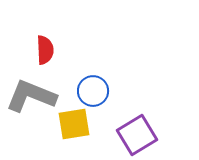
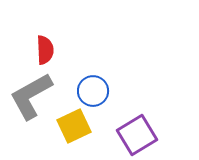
gray L-shape: rotated 51 degrees counterclockwise
yellow square: moved 2 px down; rotated 16 degrees counterclockwise
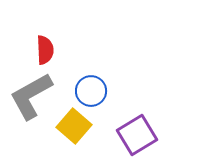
blue circle: moved 2 px left
yellow square: rotated 24 degrees counterclockwise
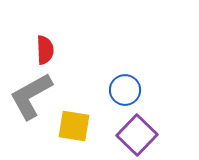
blue circle: moved 34 px right, 1 px up
yellow square: rotated 32 degrees counterclockwise
purple square: rotated 15 degrees counterclockwise
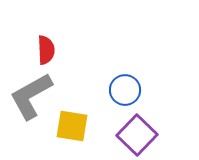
red semicircle: moved 1 px right
yellow square: moved 2 px left
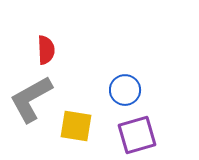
gray L-shape: moved 3 px down
yellow square: moved 4 px right
purple square: rotated 30 degrees clockwise
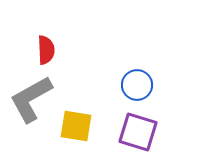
blue circle: moved 12 px right, 5 px up
purple square: moved 1 px right, 3 px up; rotated 33 degrees clockwise
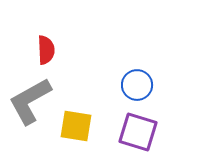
gray L-shape: moved 1 px left, 2 px down
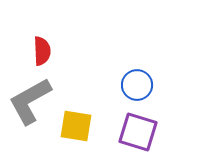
red semicircle: moved 4 px left, 1 px down
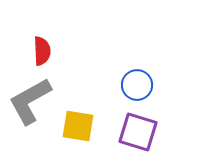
yellow square: moved 2 px right
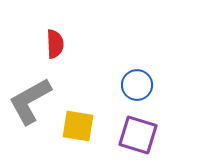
red semicircle: moved 13 px right, 7 px up
purple square: moved 3 px down
